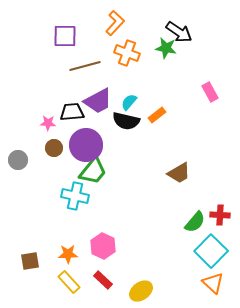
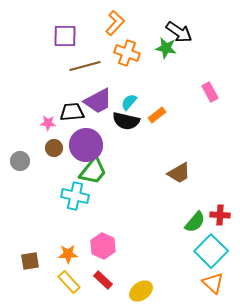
gray circle: moved 2 px right, 1 px down
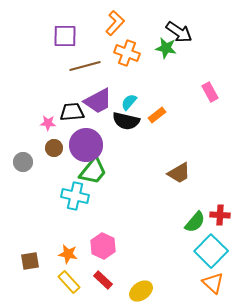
gray circle: moved 3 px right, 1 px down
orange star: rotated 12 degrees clockwise
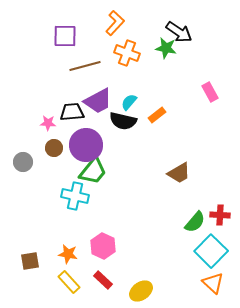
black semicircle: moved 3 px left
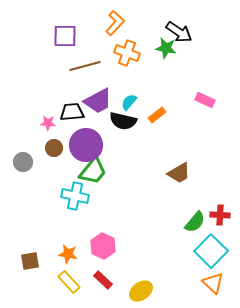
pink rectangle: moved 5 px left, 8 px down; rotated 36 degrees counterclockwise
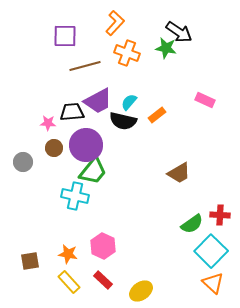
green semicircle: moved 3 px left, 2 px down; rotated 15 degrees clockwise
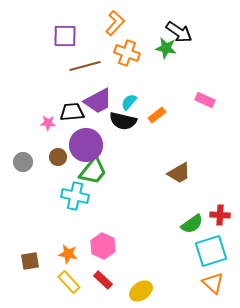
brown circle: moved 4 px right, 9 px down
cyan square: rotated 28 degrees clockwise
